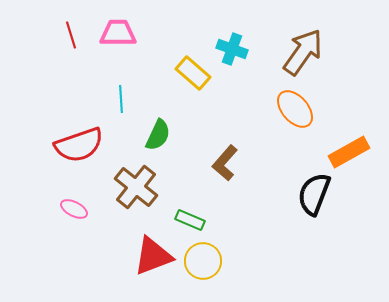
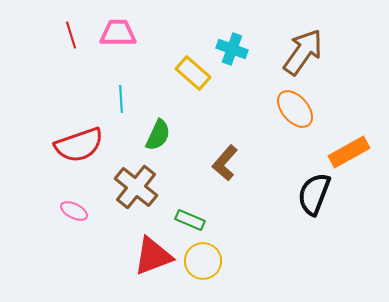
pink ellipse: moved 2 px down
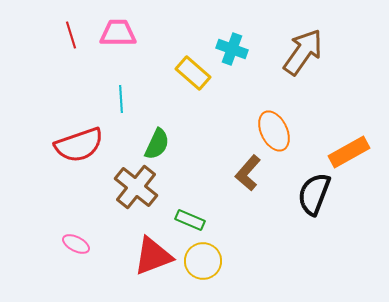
orange ellipse: moved 21 px left, 22 px down; rotated 15 degrees clockwise
green semicircle: moved 1 px left, 9 px down
brown L-shape: moved 23 px right, 10 px down
pink ellipse: moved 2 px right, 33 px down
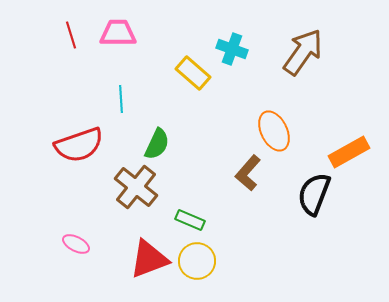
red triangle: moved 4 px left, 3 px down
yellow circle: moved 6 px left
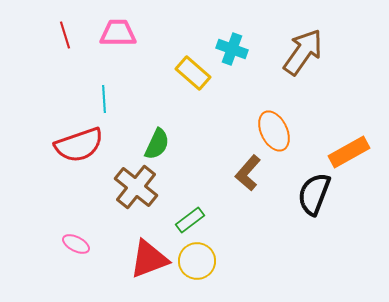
red line: moved 6 px left
cyan line: moved 17 px left
green rectangle: rotated 60 degrees counterclockwise
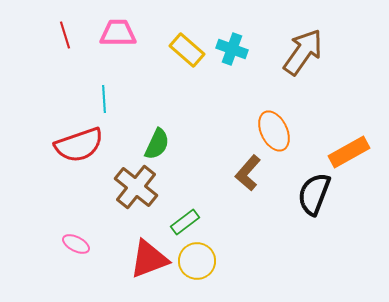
yellow rectangle: moved 6 px left, 23 px up
green rectangle: moved 5 px left, 2 px down
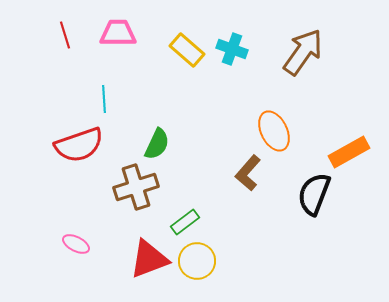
brown cross: rotated 33 degrees clockwise
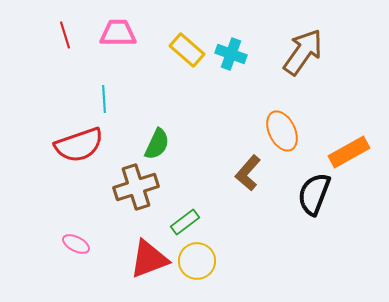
cyan cross: moved 1 px left, 5 px down
orange ellipse: moved 8 px right
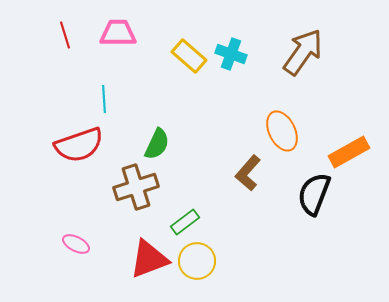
yellow rectangle: moved 2 px right, 6 px down
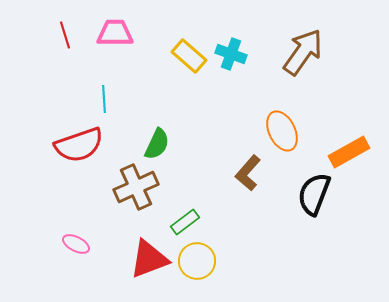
pink trapezoid: moved 3 px left
brown cross: rotated 6 degrees counterclockwise
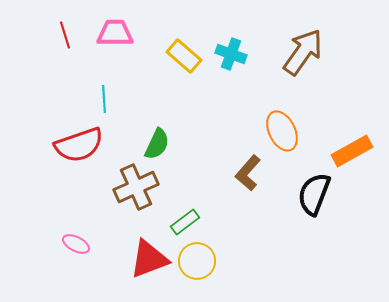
yellow rectangle: moved 5 px left
orange rectangle: moved 3 px right, 1 px up
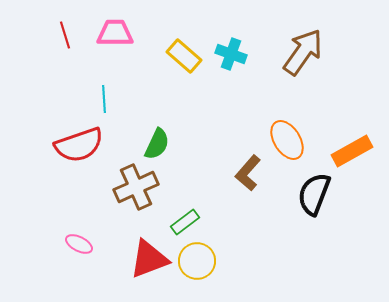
orange ellipse: moved 5 px right, 9 px down; rotated 6 degrees counterclockwise
pink ellipse: moved 3 px right
